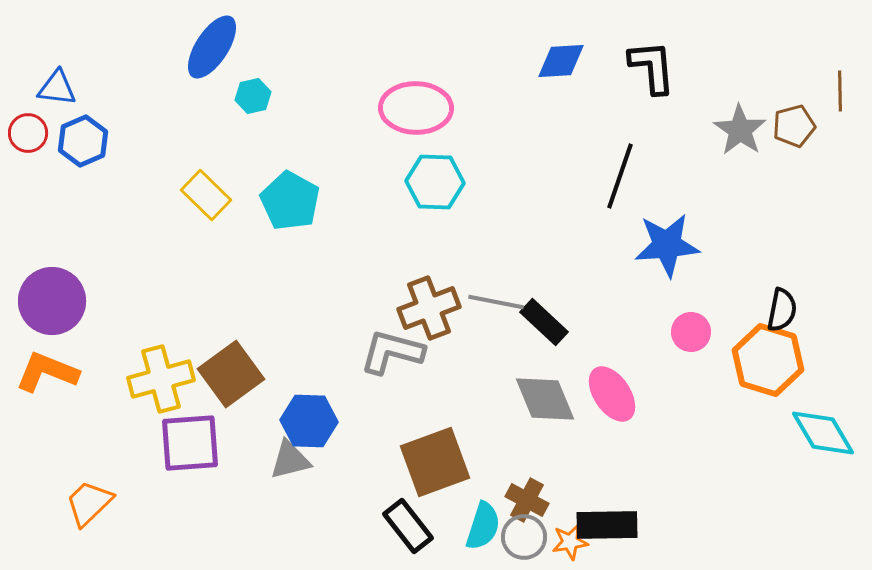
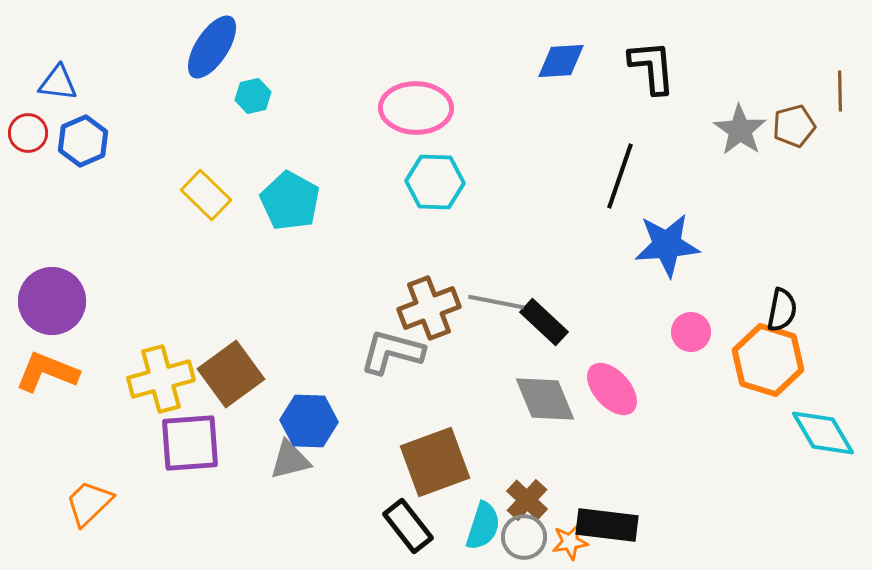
blue triangle at (57, 88): moved 1 px right, 5 px up
pink ellipse at (612, 394): moved 5 px up; rotated 8 degrees counterclockwise
brown cross at (527, 500): rotated 15 degrees clockwise
black rectangle at (607, 525): rotated 8 degrees clockwise
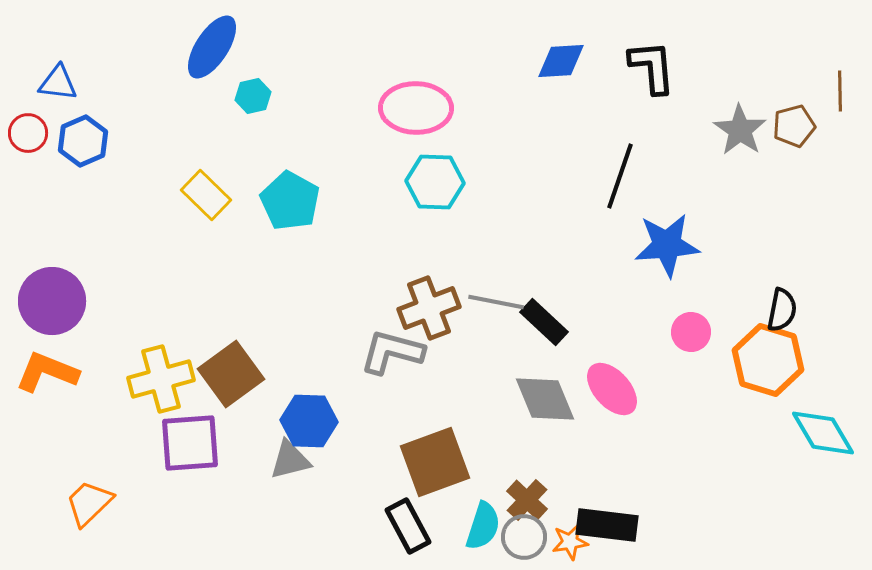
black rectangle at (408, 526): rotated 10 degrees clockwise
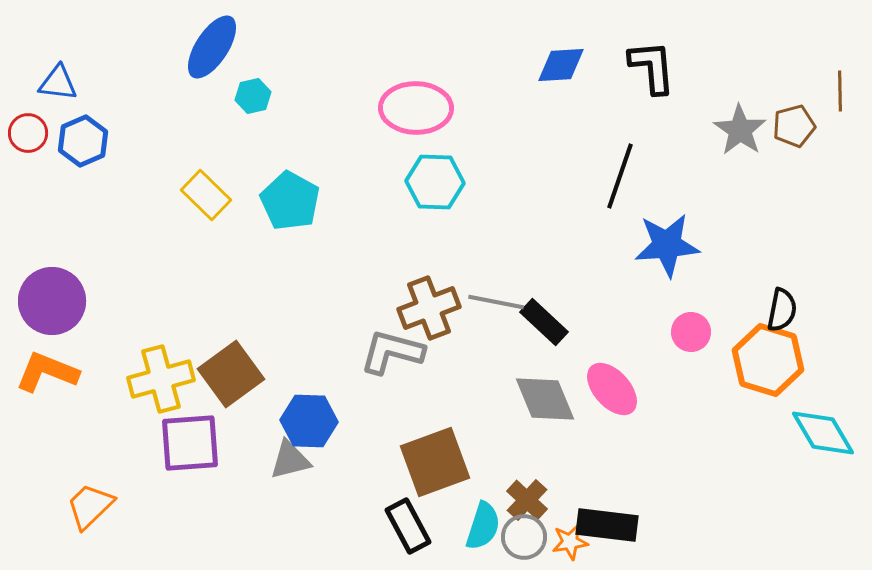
blue diamond at (561, 61): moved 4 px down
orange trapezoid at (89, 503): moved 1 px right, 3 px down
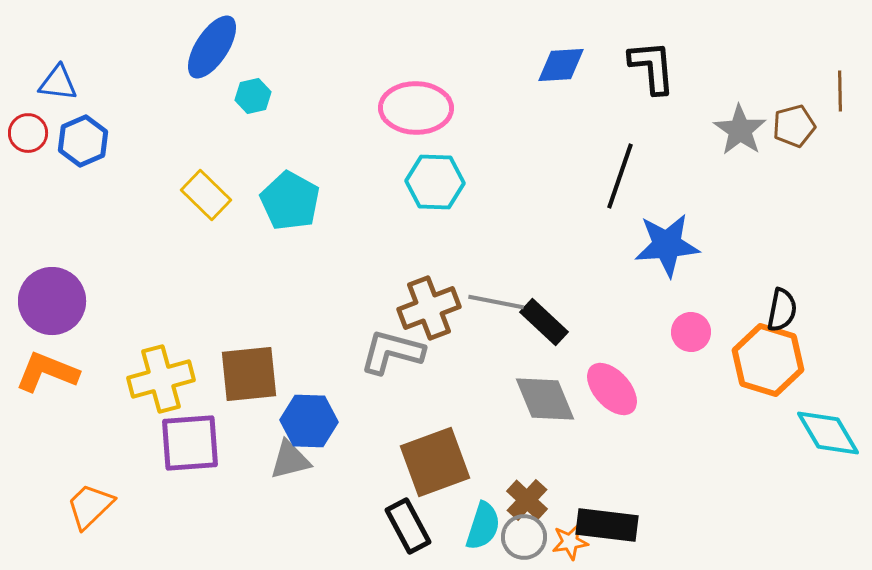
brown square at (231, 374): moved 18 px right; rotated 30 degrees clockwise
cyan diamond at (823, 433): moved 5 px right
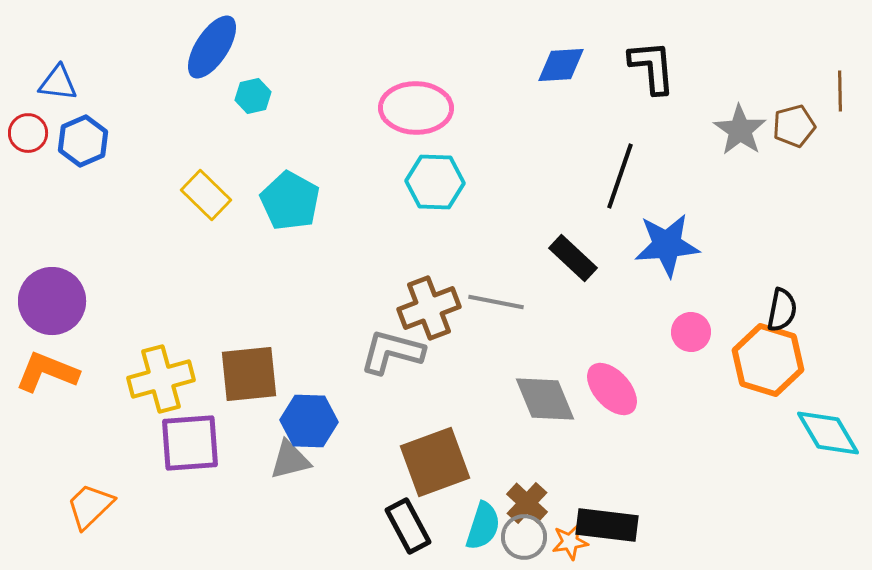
black rectangle at (544, 322): moved 29 px right, 64 px up
brown cross at (527, 500): moved 3 px down
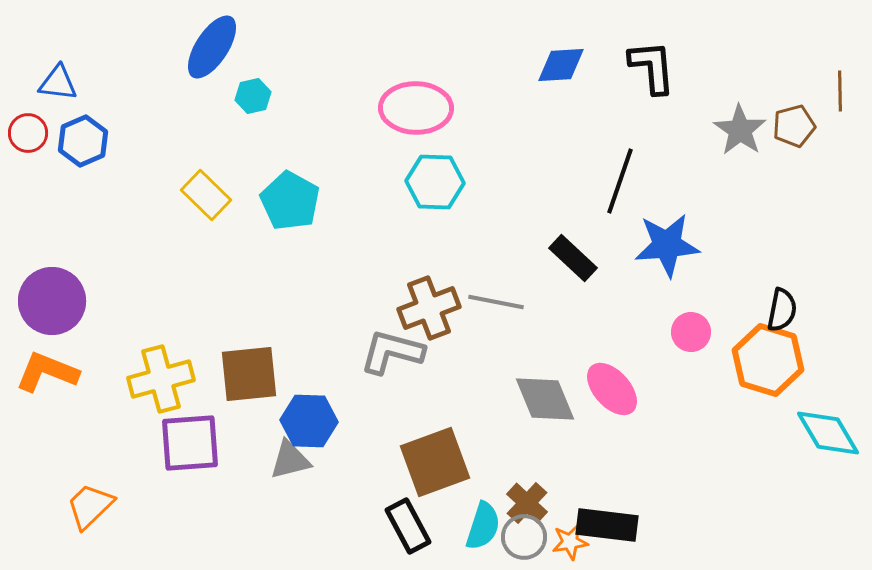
black line at (620, 176): moved 5 px down
